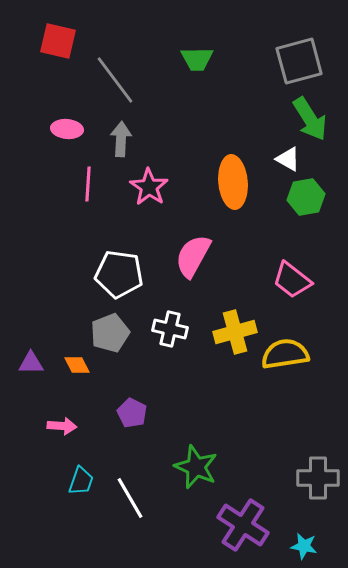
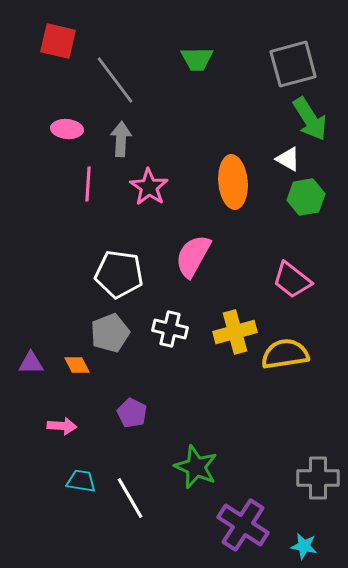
gray square: moved 6 px left, 3 px down
cyan trapezoid: rotated 100 degrees counterclockwise
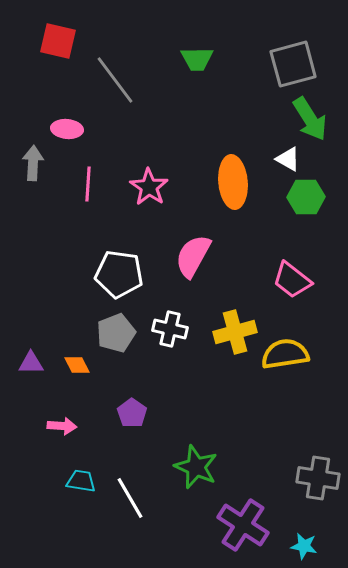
gray arrow: moved 88 px left, 24 px down
green hexagon: rotated 9 degrees clockwise
gray pentagon: moved 6 px right
purple pentagon: rotated 8 degrees clockwise
gray cross: rotated 9 degrees clockwise
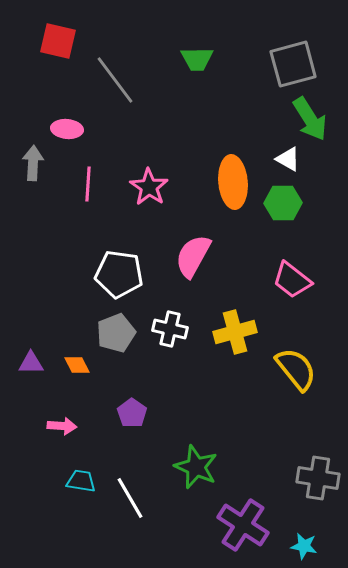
green hexagon: moved 23 px left, 6 px down
yellow semicircle: moved 11 px right, 15 px down; rotated 60 degrees clockwise
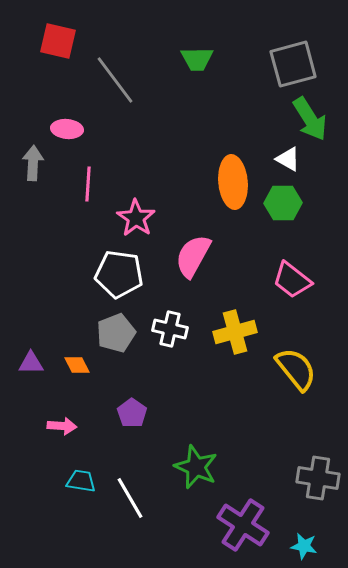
pink star: moved 13 px left, 31 px down
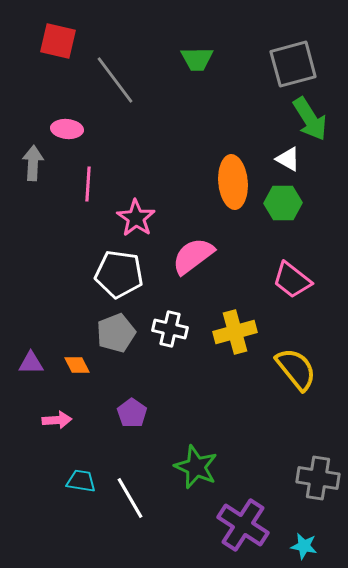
pink semicircle: rotated 24 degrees clockwise
pink arrow: moved 5 px left, 6 px up; rotated 8 degrees counterclockwise
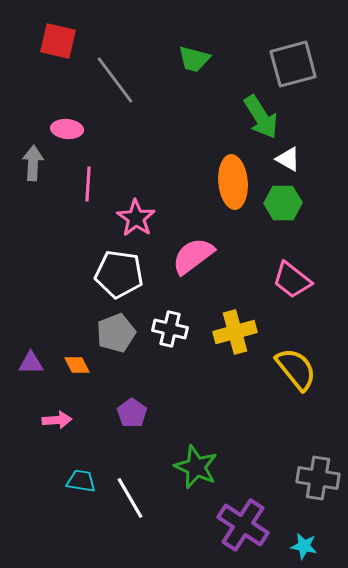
green trapezoid: moved 3 px left; rotated 16 degrees clockwise
green arrow: moved 49 px left, 2 px up
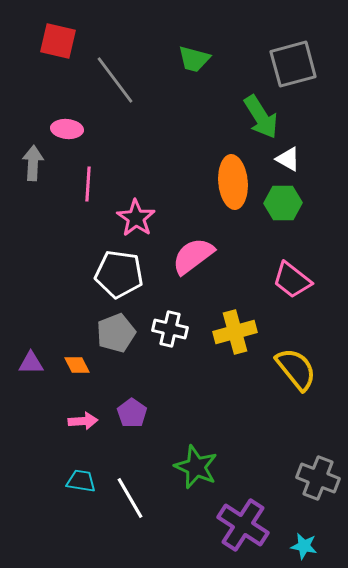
pink arrow: moved 26 px right, 1 px down
gray cross: rotated 12 degrees clockwise
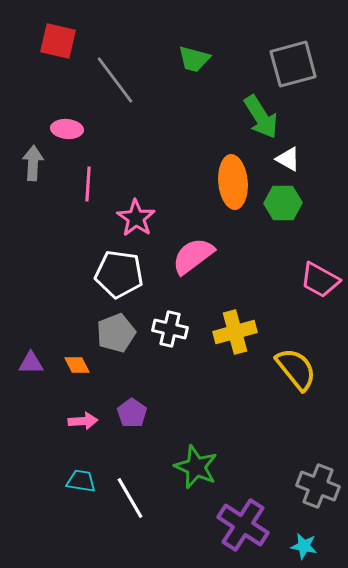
pink trapezoid: moved 28 px right; rotated 9 degrees counterclockwise
gray cross: moved 8 px down
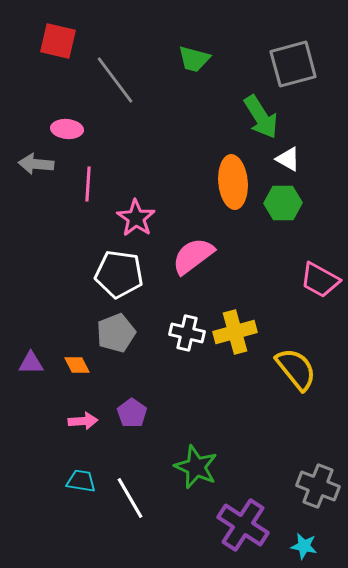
gray arrow: moved 3 px right, 1 px down; rotated 88 degrees counterclockwise
white cross: moved 17 px right, 4 px down
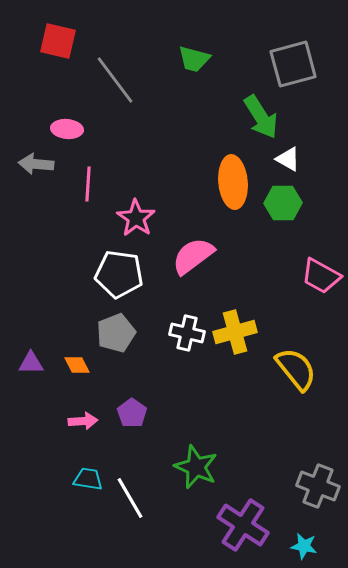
pink trapezoid: moved 1 px right, 4 px up
cyan trapezoid: moved 7 px right, 2 px up
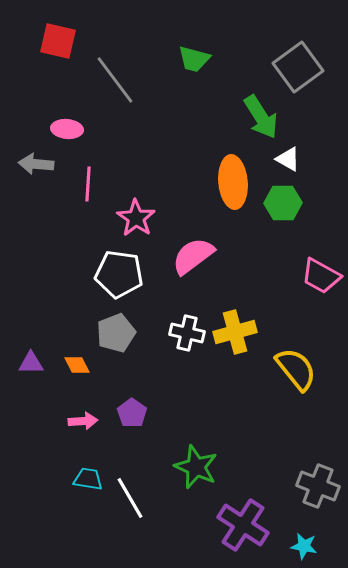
gray square: moved 5 px right, 3 px down; rotated 21 degrees counterclockwise
